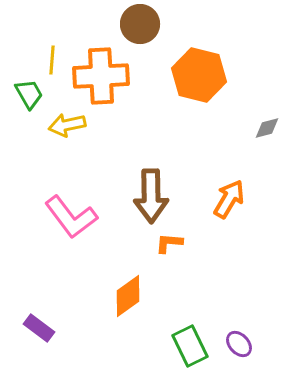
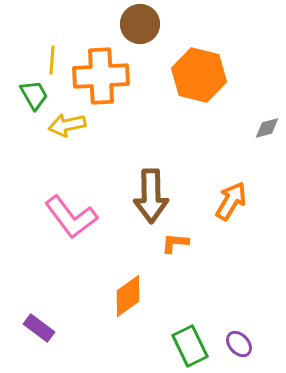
green trapezoid: moved 5 px right, 1 px down
orange arrow: moved 2 px right, 2 px down
orange L-shape: moved 6 px right
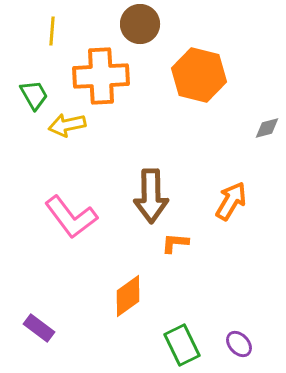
yellow line: moved 29 px up
green rectangle: moved 8 px left, 1 px up
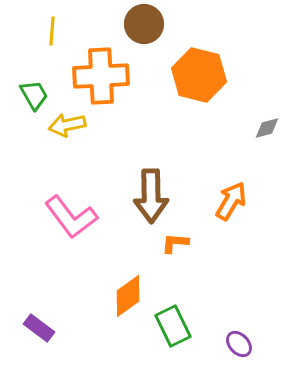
brown circle: moved 4 px right
green rectangle: moved 9 px left, 19 px up
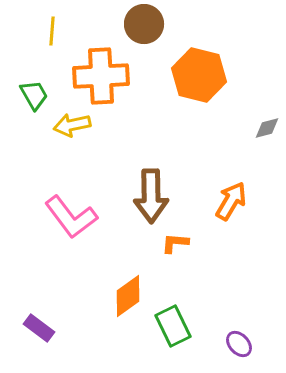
yellow arrow: moved 5 px right
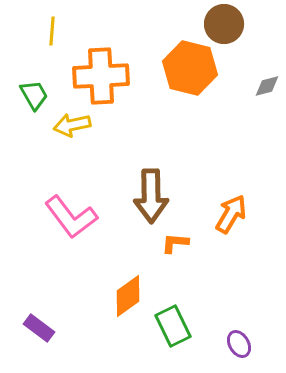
brown circle: moved 80 px right
orange hexagon: moved 9 px left, 7 px up
gray diamond: moved 42 px up
orange arrow: moved 13 px down
purple ellipse: rotated 12 degrees clockwise
